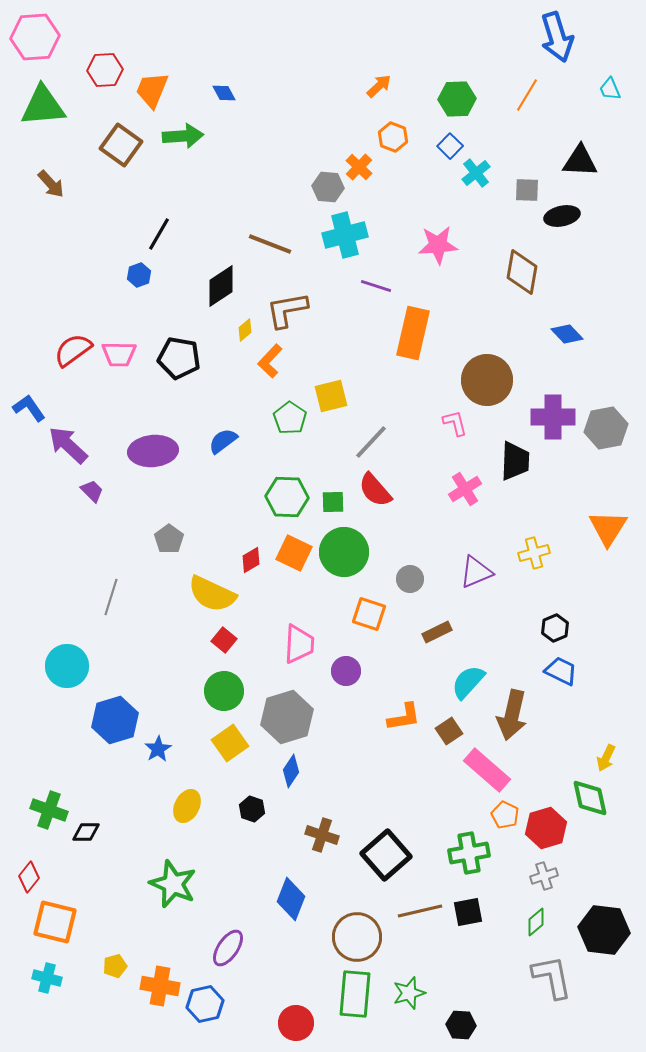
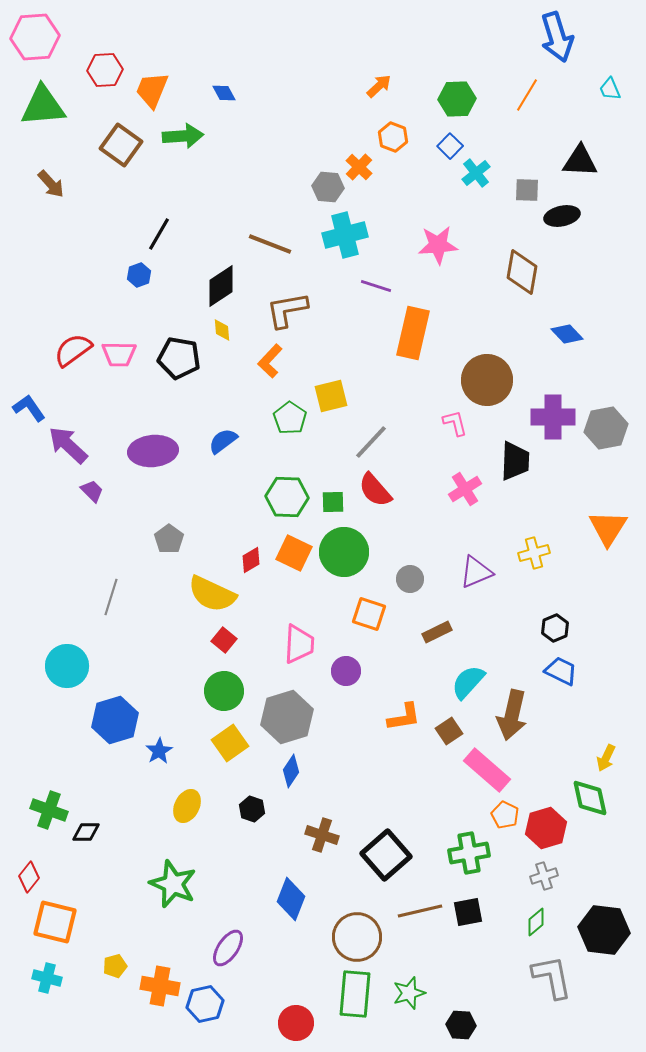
yellow diamond at (245, 330): moved 23 px left; rotated 55 degrees counterclockwise
blue star at (158, 749): moved 1 px right, 2 px down
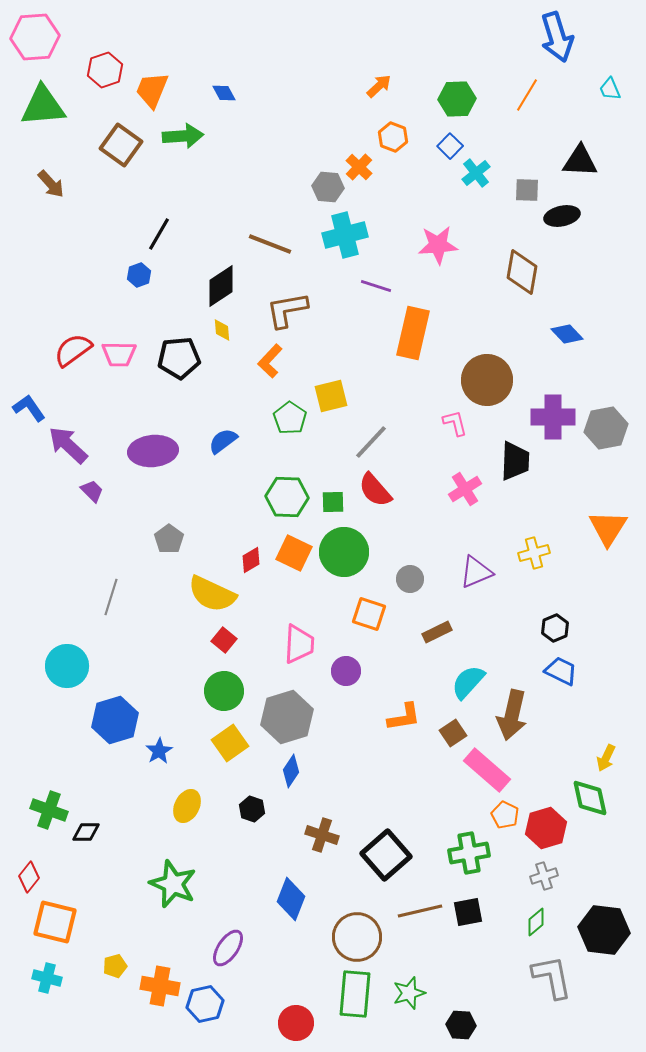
red hexagon at (105, 70): rotated 16 degrees counterclockwise
black pentagon at (179, 358): rotated 15 degrees counterclockwise
brown square at (449, 731): moved 4 px right, 2 px down
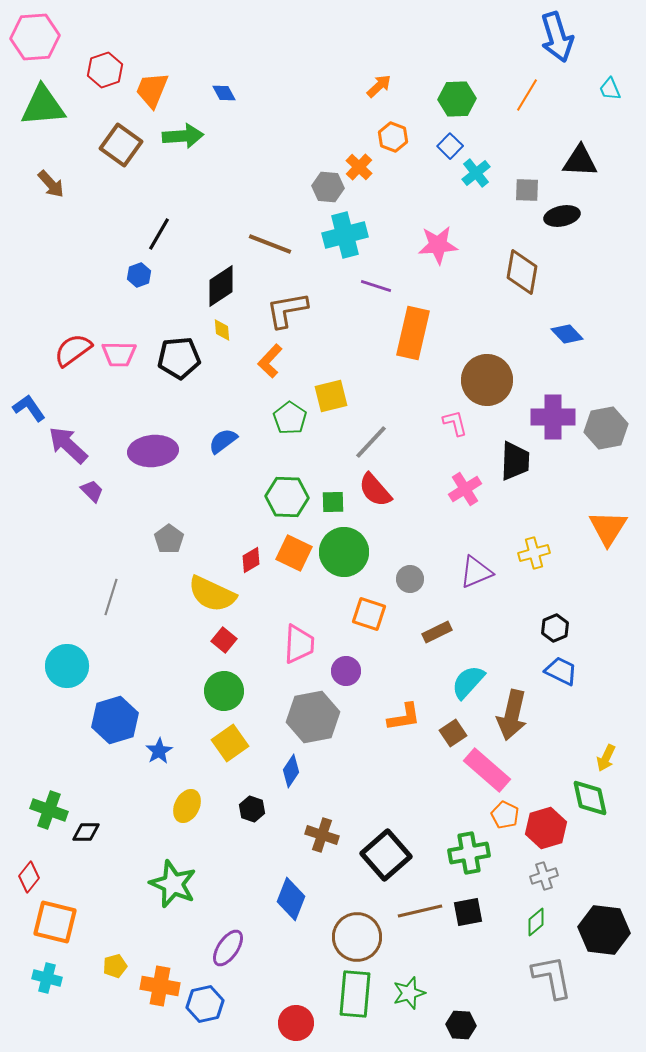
gray hexagon at (287, 717): moved 26 px right; rotated 6 degrees clockwise
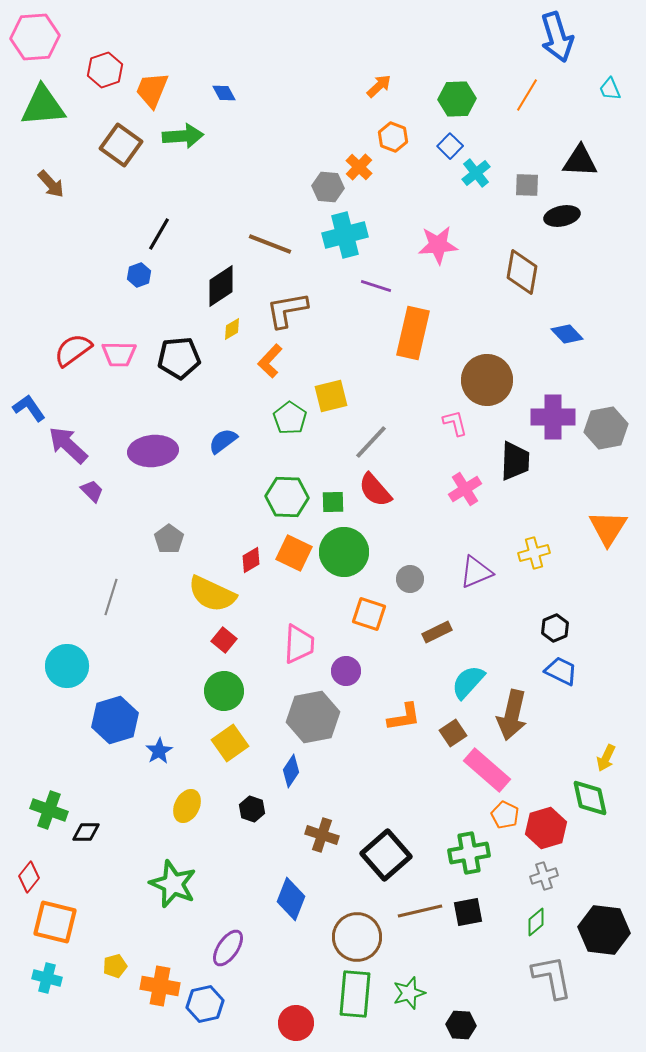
gray square at (527, 190): moved 5 px up
yellow diamond at (222, 330): moved 10 px right, 1 px up; rotated 65 degrees clockwise
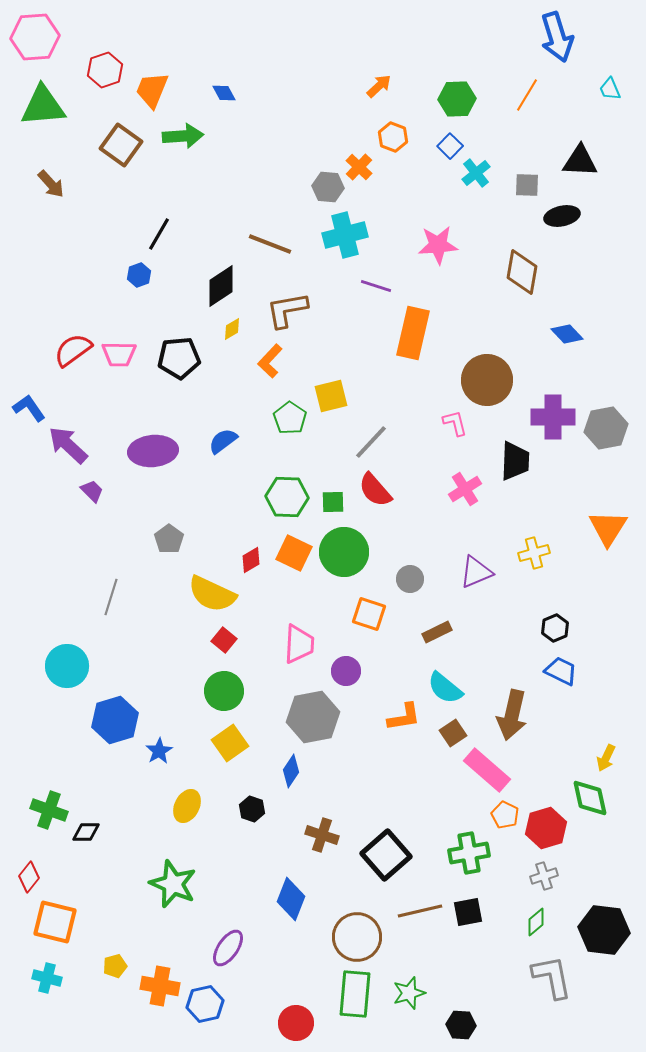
cyan semicircle at (468, 682): moved 23 px left, 6 px down; rotated 93 degrees counterclockwise
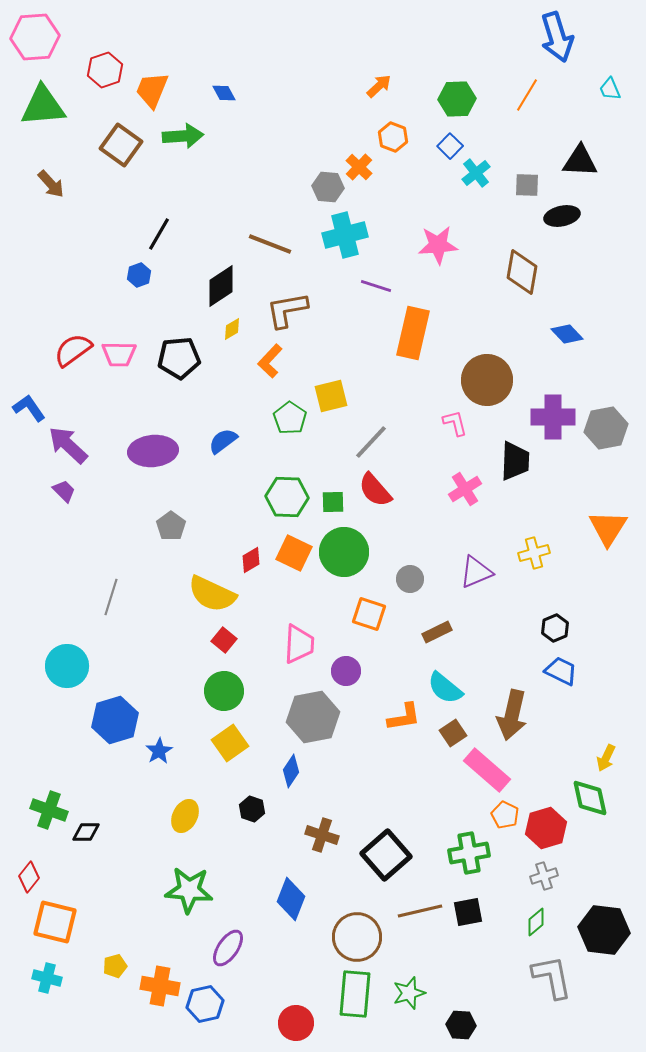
purple trapezoid at (92, 491): moved 28 px left
gray pentagon at (169, 539): moved 2 px right, 13 px up
yellow ellipse at (187, 806): moved 2 px left, 10 px down
green star at (173, 884): moved 16 px right, 6 px down; rotated 18 degrees counterclockwise
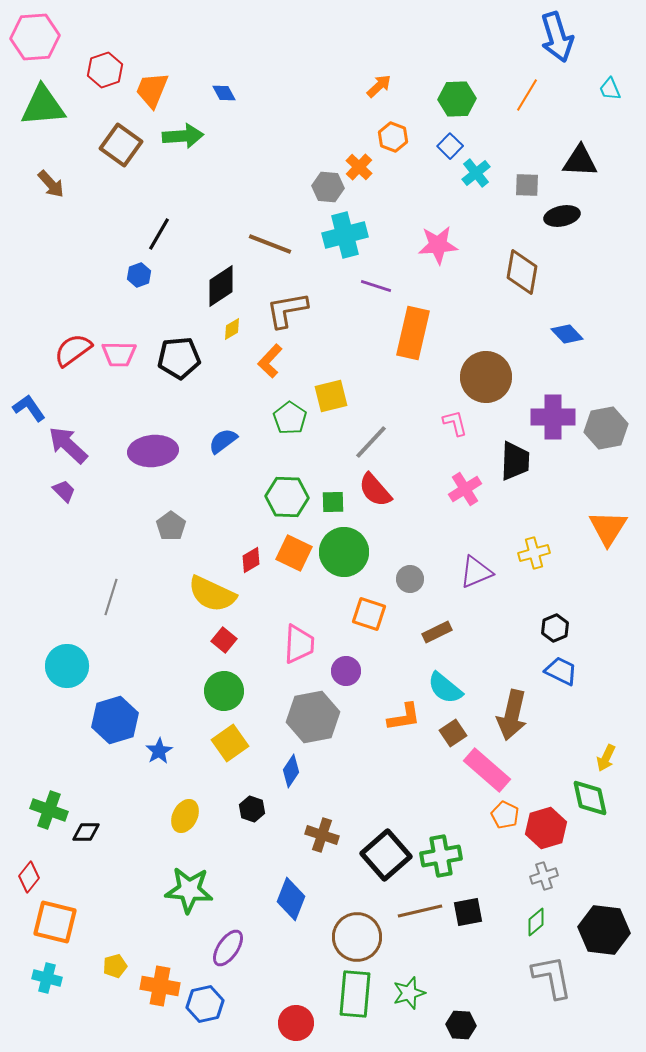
brown circle at (487, 380): moved 1 px left, 3 px up
green cross at (469, 853): moved 28 px left, 3 px down
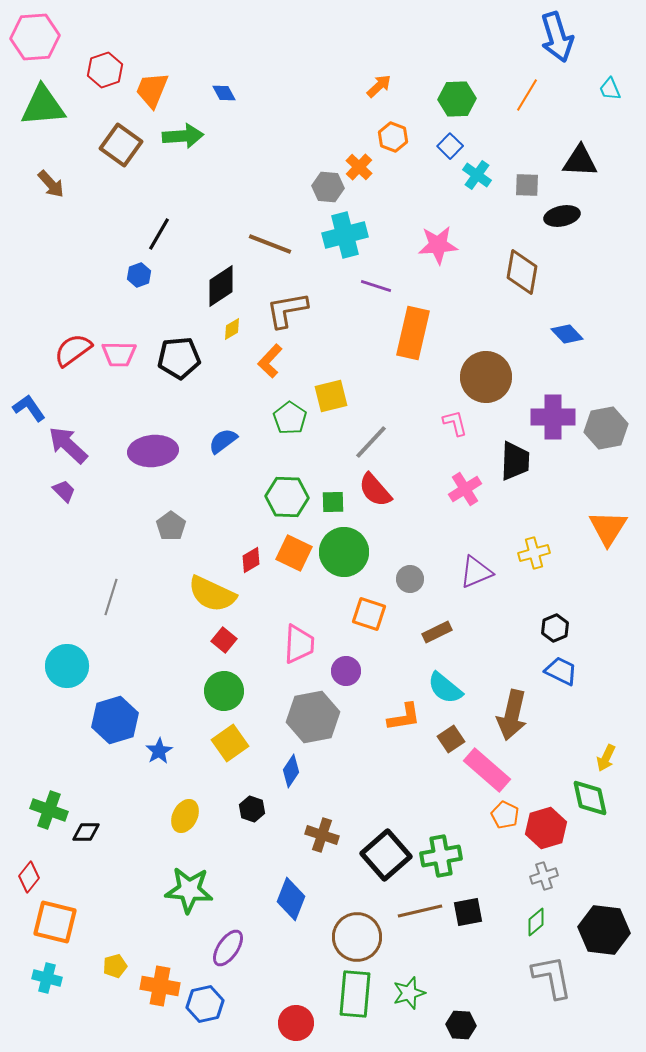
cyan cross at (476, 173): moved 1 px right, 2 px down; rotated 16 degrees counterclockwise
brown square at (453, 733): moved 2 px left, 6 px down
